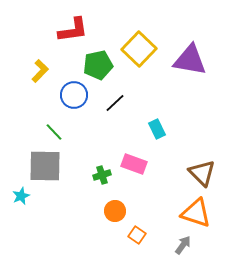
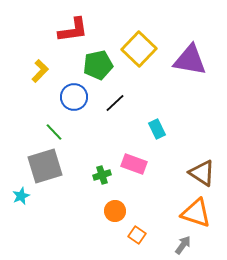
blue circle: moved 2 px down
gray square: rotated 18 degrees counterclockwise
brown triangle: rotated 12 degrees counterclockwise
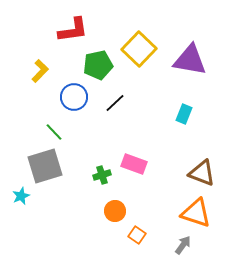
cyan rectangle: moved 27 px right, 15 px up; rotated 48 degrees clockwise
brown triangle: rotated 12 degrees counterclockwise
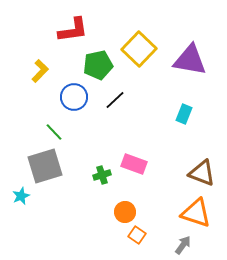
black line: moved 3 px up
orange circle: moved 10 px right, 1 px down
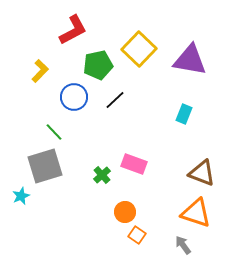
red L-shape: rotated 20 degrees counterclockwise
green cross: rotated 24 degrees counterclockwise
gray arrow: rotated 72 degrees counterclockwise
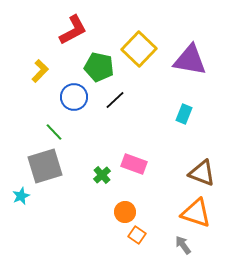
green pentagon: moved 1 px right, 2 px down; rotated 24 degrees clockwise
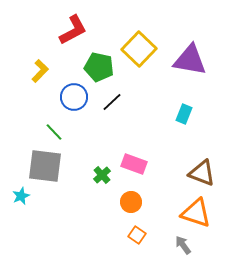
black line: moved 3 px left, 2 px down
gray square: rotated 24 degrees clockwise
orange circle: moved 6 px right, 10 px up
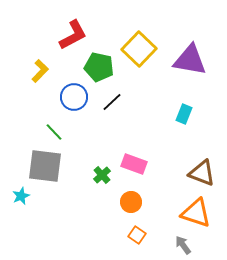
red L-shape: moved 5 px down
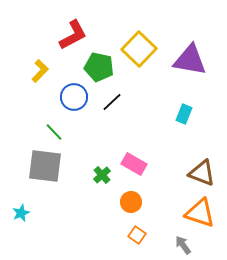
pink rectangle: rotated 10 degrees clockwise
cyan star: moved 17 px down
orange triangle: moved 4 px right
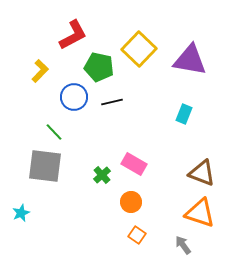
black line: rotated 30 degrees clockwise
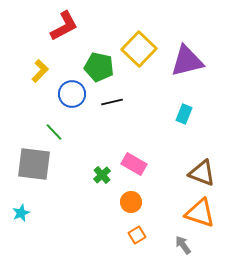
red L-shape: moved 9 px left, 9 px up
purple triangle: moved 3 px left, 1 px down; rotated 24 degrees counterclockwise
blue circle: moved 2 px left, 3 px up
gray square: moved 11 px left, 2 px up
orange square: rotated 24 degrees clockwise
